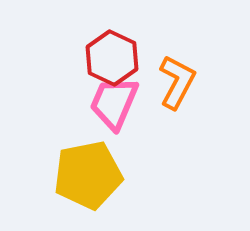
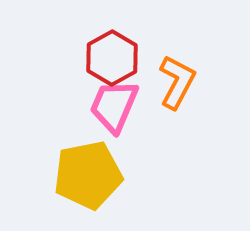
red hexagon: rotated 6 degrees clockwise
pink trapezoid: moved 3 px down
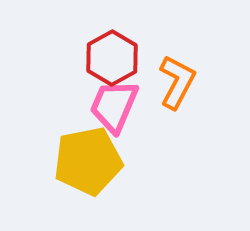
yellow pentagon: moved 14 px up
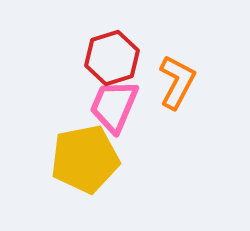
red hexagon: rotated 12 degrees clockwise
yellow pentagon: moved 3 px left, 2 px up
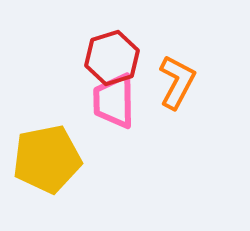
pink trapezoid: moved 5 px up; rotated 24 degrees counterclockwise
yellow pentagon: moved 38 px left
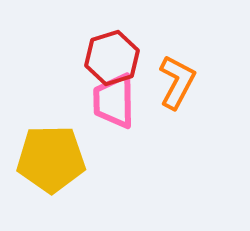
yellow pentagon: moved 4 px right; rotated 10 degrees clockwise
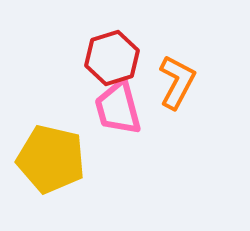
pink trapezoid: moved 4 px right, 7 px down; rotated 14 degrees counterclockwise
yellow pentagon: rotated 14 degrees clockwise
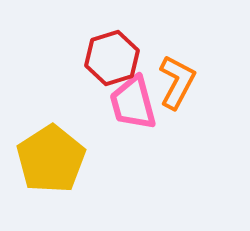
pink trapezoid: moved 15 px right, 5 px up
yellow pentagon: rotated 26 degrees clockwise
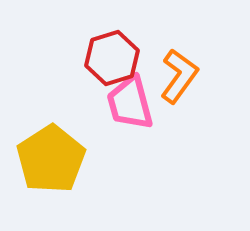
orange L-shape: moved 2 px right, 6 px up; rotated 8 degrees clockwise
pink trapezoid: moved 3 px left
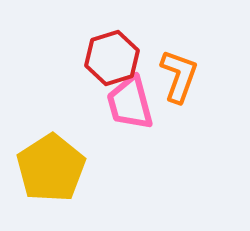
orange L-shape: rotated 16 degrees counterclockwise
yellow pentagon: moved 9 px down
